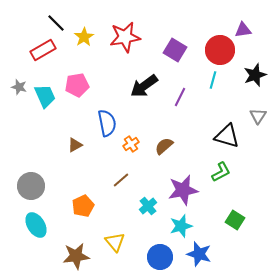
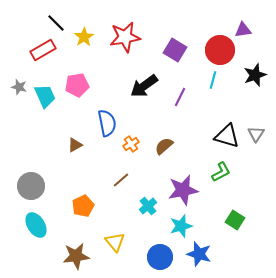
gray triangle: moved 2 px left, 18 px down
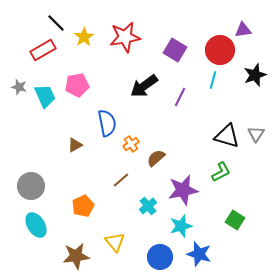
brown semicircle: moved 8 px left, 12 px down
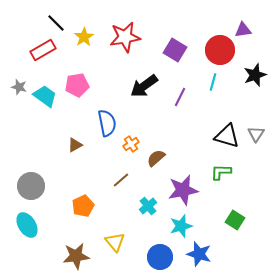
cyan line: moved 2 px down
cyan trapezoid: rotated 30 degrees counterclockwise
green L-shape: rotated 150 degrees counterclockwise
cyan ellipse: moved 9 px left
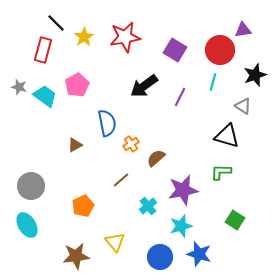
red rectangle: rotated 45 degrees counterclockwise
pink pentagon: rotated 20 degrees counterclockwise
gray triangle: moved 13 px left, 28 px up; rotated 30 degrees counterclockwise
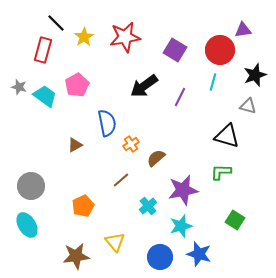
gray triangle: moved 5 px right; rotated 18 degrees counterclockwise
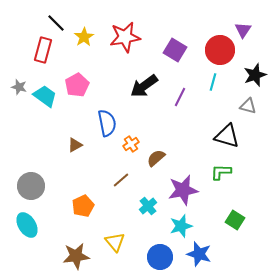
purple triangle: rotated 48 degrees counterclockwise
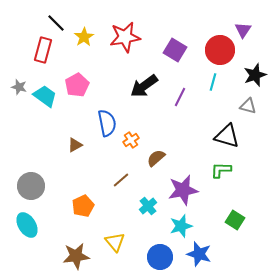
orange cross: moved 4 px up
green L-shape: moved 2 px up
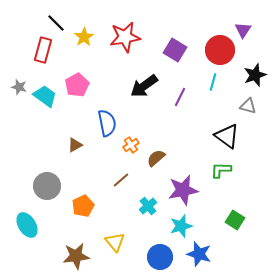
black triangle: rotated 20 degrees clockwise
orange cross: moved 5 px down
gray circle: moved 16 px right
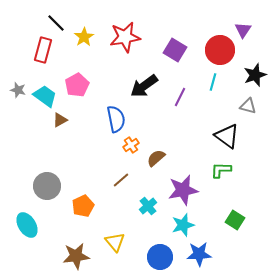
gray star: moved 1 px left, 3 px down
blue semicircle: moved 9 px right, 4 px up
brown triangle: moved 15 px left, 25 px up
cyan star: moved 2 px right, 1 px up
blue star: rotated 20 degrees counterclockwise
